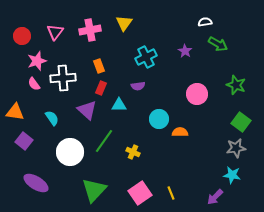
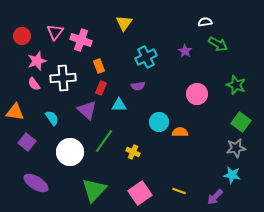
pink cross: moved 9 px left, 10 px down; rotated 30 degrees clockwise
cyan circle: moved 3 px down
purple square: moved 3 px right, 1 px down
yellow line: moved 8 px right, 2 px up; rotated 48 degrees counterclockwise
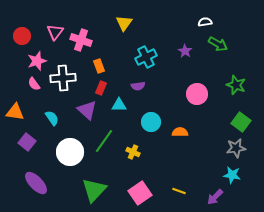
cyan circle: moved 8 px left
purple ellipse: rotated 15 degrees clockwise
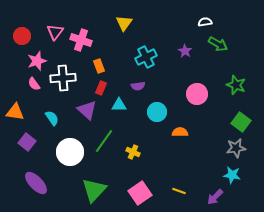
cyan circle: moved 6 px right, 10 px up
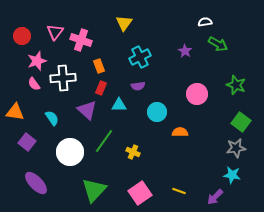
cyan cross: moved 6 px left
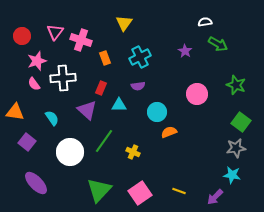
orange rectangle: moved 6 px right, 8 px up
orange semicircle: moved 11 px left; rotated 21 degrees counterclockwise
green triangle: moved 5 px right
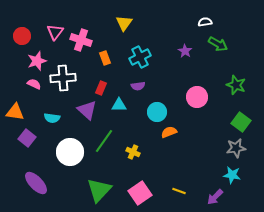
pink semicircle: rotated 152 degrees clockwise
pink circle: moved 3 px down
cyan semicircle: rotated 133 degrees clockwise
purple square: moved 4 px up
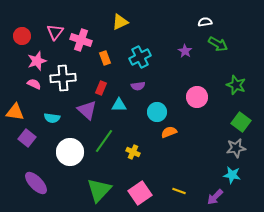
yellow triangle: moved 4 px left, 1 px up; rotated 30 degrees clockwise
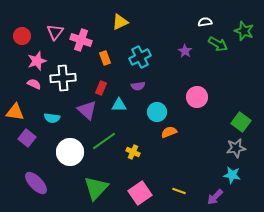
green star: moved 8 px right, 54 px up
green line: rotated 20 degrees clockwise
green triangle: moved 3 px left, 2 px up
